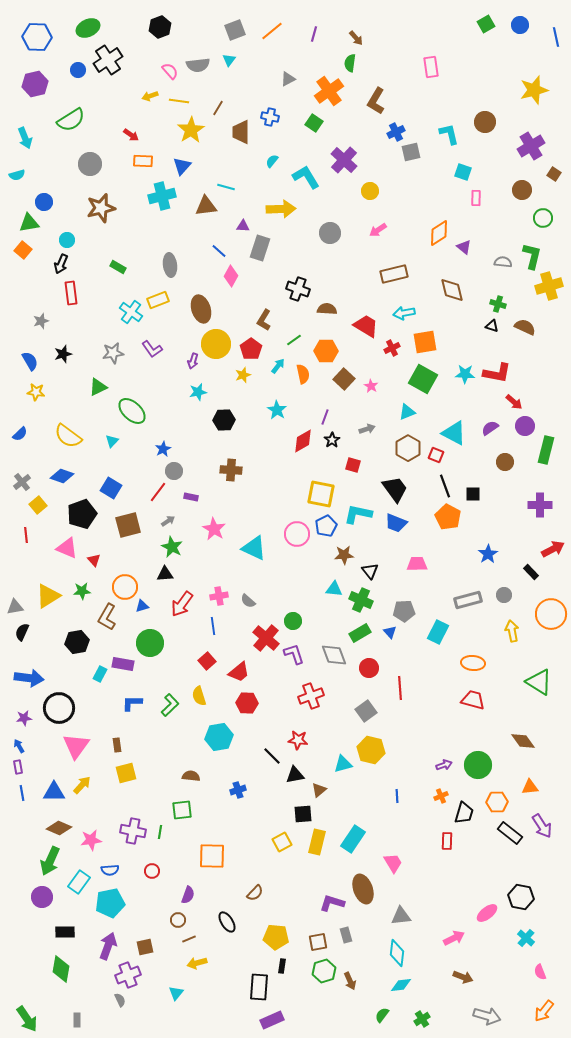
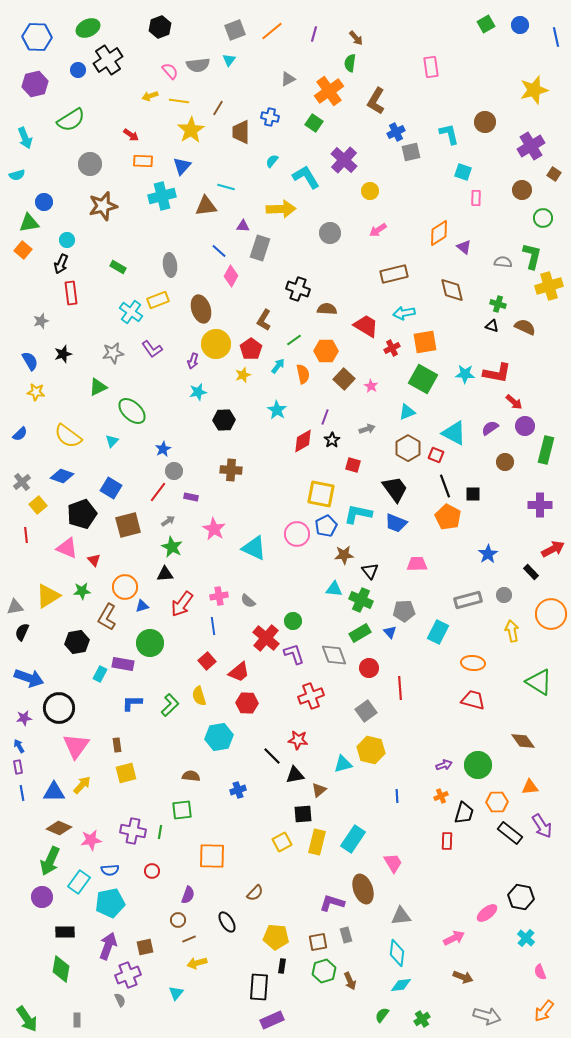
brown star at (101, 208): moved 2 px right, 2 px up
blue arrow at (29, 678): rotated 12 degrees clockwise
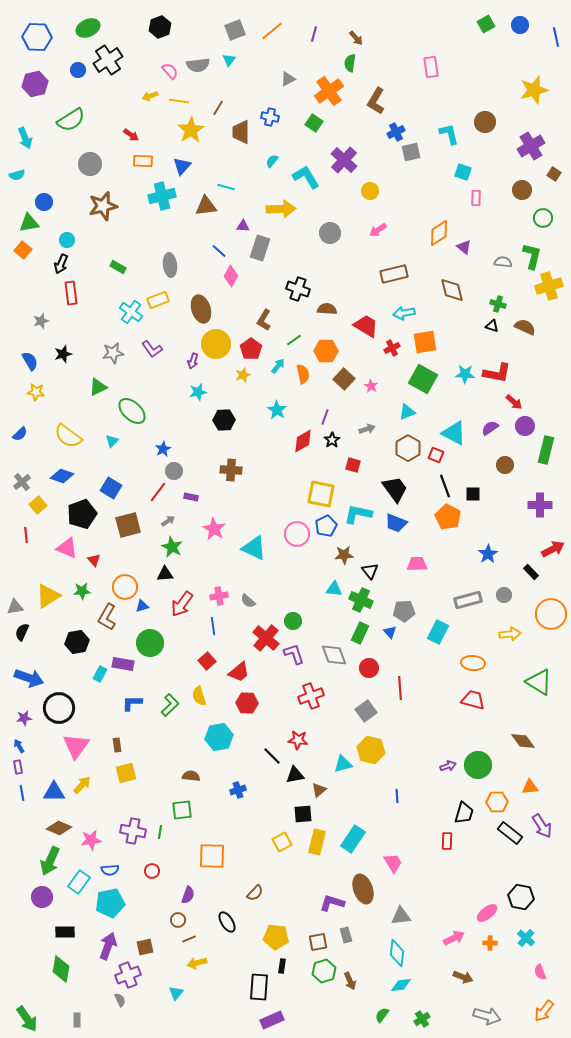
brown circle at (505, 462): moved 3 px down
yellow arrow at (512, 631): moved 2 px left, 3 px down; rotated 95 degrees clockwise
green rectangle at (360, 633): rotated 35 degrees counterclockwise
purple arrow at (444, 765): moved 4 px right, 1 px down
orange cross at (441, 796): moved 49 px right, 147 px down; rotated 24 degrees clockwise
